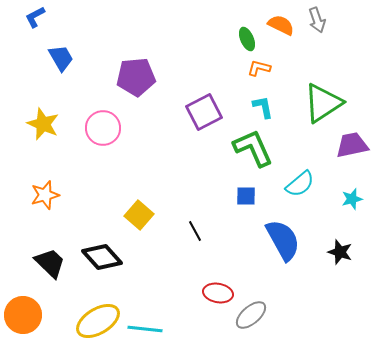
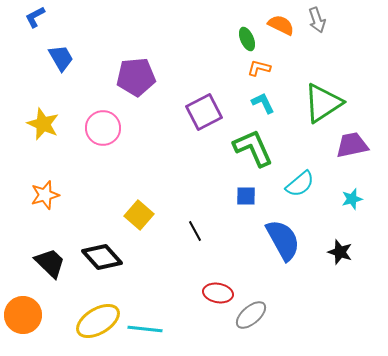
cyan L-shape: moved 4 px up; rotated 15 degrees counterclockwise
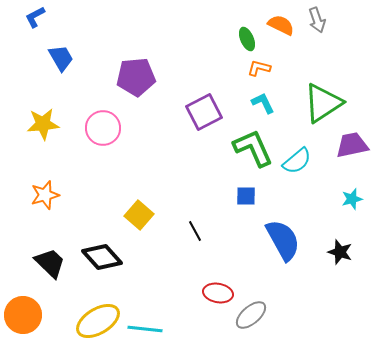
yellow star: rotated 28 degrees counterclockwise
cyan semicircle: moved 3 px left, 23 px up
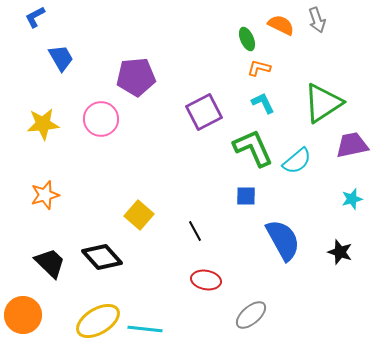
pink circle: moved 2 px left, 9 px up
red ellipse: moved 12 px left, 13 px up
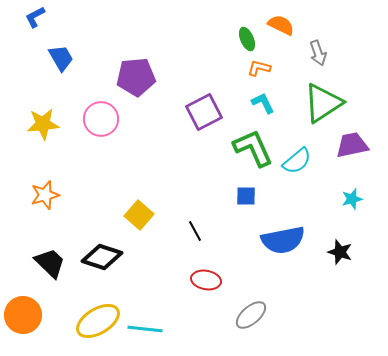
gray arrow: moved 1 px right, 33 px down
blue semicircle: rotated 108 degrees clockwise
black diamond: rotated 30 degrees counterclockwise
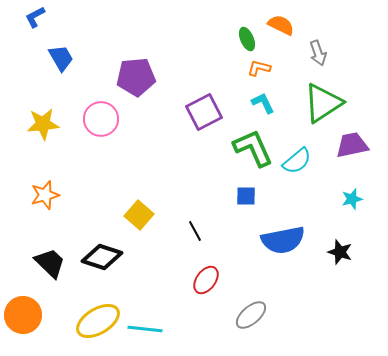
red ellipse: rotated 64 degrees counterclockwise
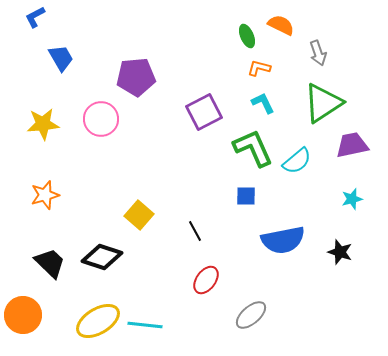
green ellipse: moved 3 px up
cyan line: moved 4 px up
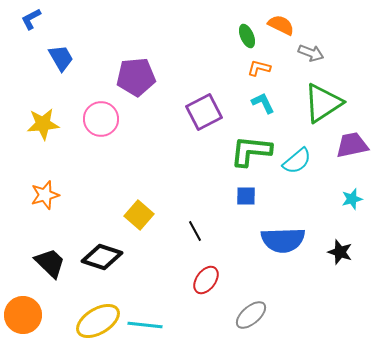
blue L-shape: moved 4 px left, 2 px down
gray arrow: moved 7 px left; rotated 50 degrees counterclockwise
green L-shape: moved 2 px left, 3 px down; rotated 60 degrees counterclockwise
blue semicircle: rotated 9 degrees clockwise
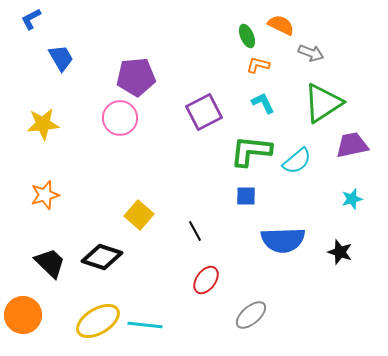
orange L-shape: moved 1 px left, 3 px up
pink circle: moved 19 px right, 1 px up
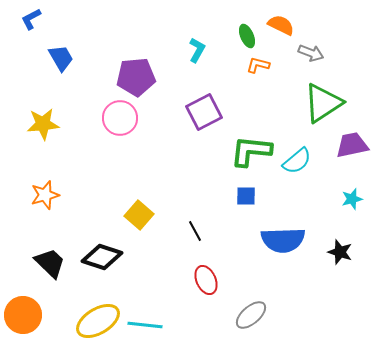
cyan L-shape: moved 66 px left, 53 px up; rotated 55 degrees clockwise
red ellipse: rotated 60 degrees counterclockwise
